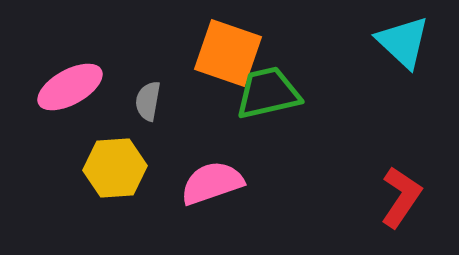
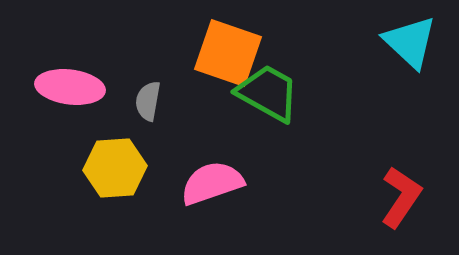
cyan triangle: moved 7 px right
pink ellipse: rotated 36 degrees clockwise
green trapezoid: rotated 42 degrees clockwise
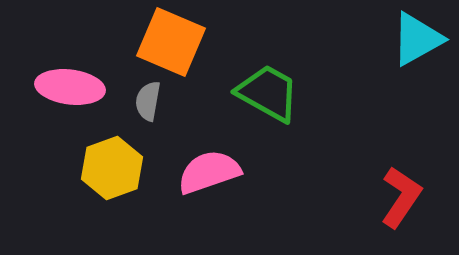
cyan triangle: moved 7 px right, 3 px up; rotated 48 degrees clockwise
orange square: moved 57 px left, 11 px up; rotated 4 degrees clockwise
yellow hexagon: moved 3 px left; rotated 16 degrees counterclockwise
pink semicircle: moved 3 px left, 11 px up
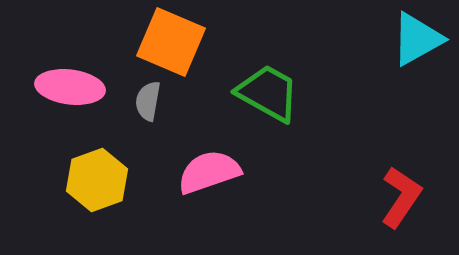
yellow hexagon: moved 15 px left, 12 px down
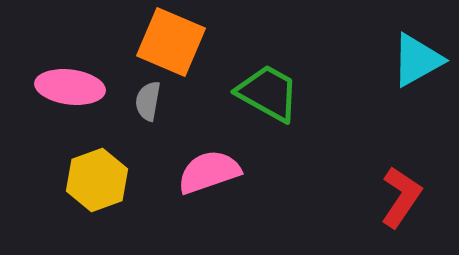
cyan triangle: moved 21 px down
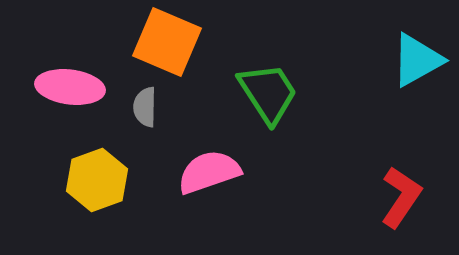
orange square: moved 4 px left
green trapezoid: rotated 28 degrees clockwise
gray semicircle: moved 3 px left, 6 px down; rotated 9 degrees counterclockwise
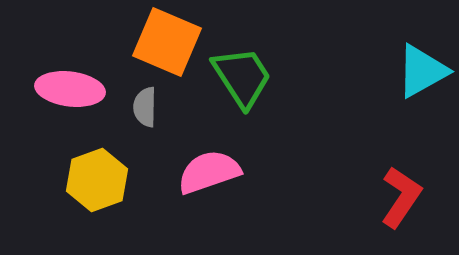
cyan triangle: moved 5 px right, 11 px down
pink ellipse: moved 2 px down
green trapezoid: moved 26 px left, 16 px up
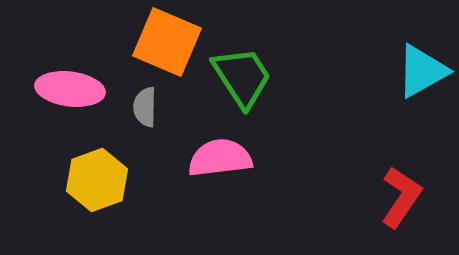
pink semicircle: moved 11 px right, 14 px up; rotated 12 degrees clockwise
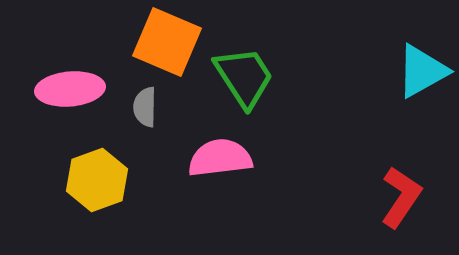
green trapezoid: moved 2 px right
pink ellipse: rotated 12 degrees counterclockwise
